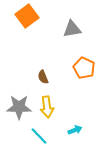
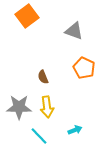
gray triangle: moved 2 px right, 2 px down; rotated 30 degrees clockwise
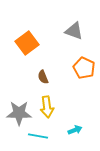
orange square: moved 27 px down
gray star: moved 6 px down
cyan line: moved 1 px left; rotated 36 degrees counterclockwise
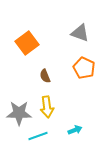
gray triangle: moved 6 px right, 2 px down
brown semicircle: moved 2 px right, 1 px up
cyan line: rotated 30 degrees counterclockwise
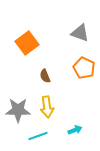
gray star: moved 1 px left, 3 px up
